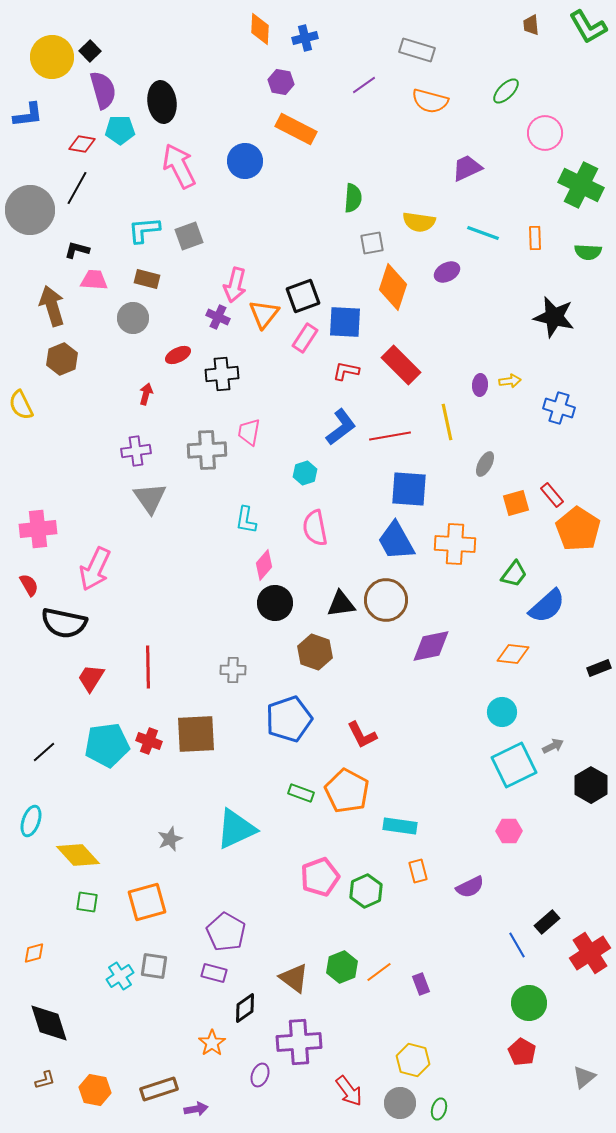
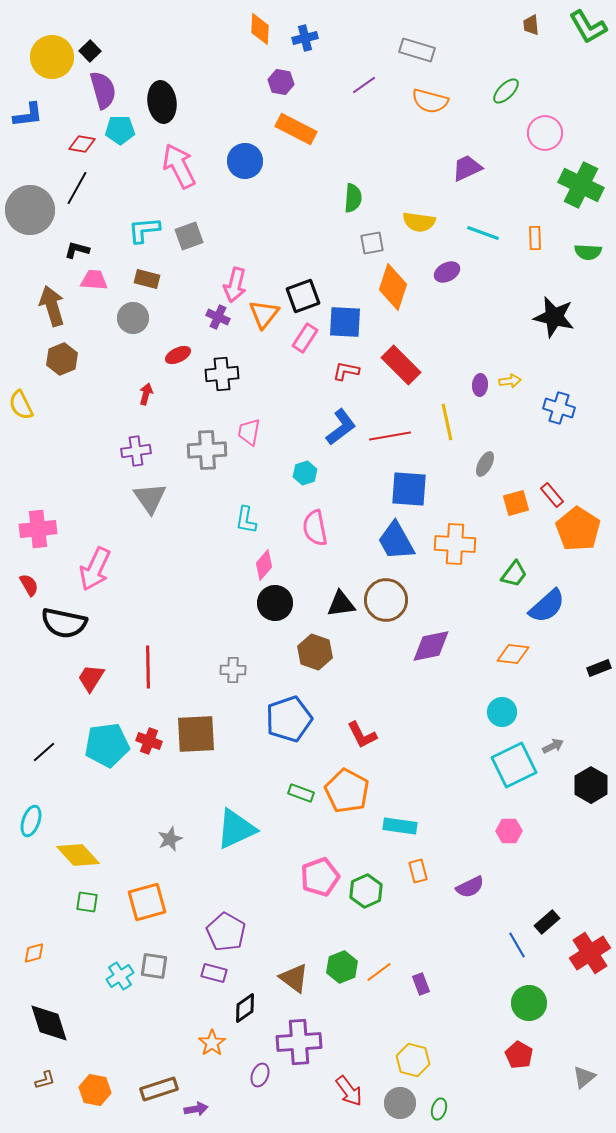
red pentagon at (522, 1052): moved 3 px left, 3 px down
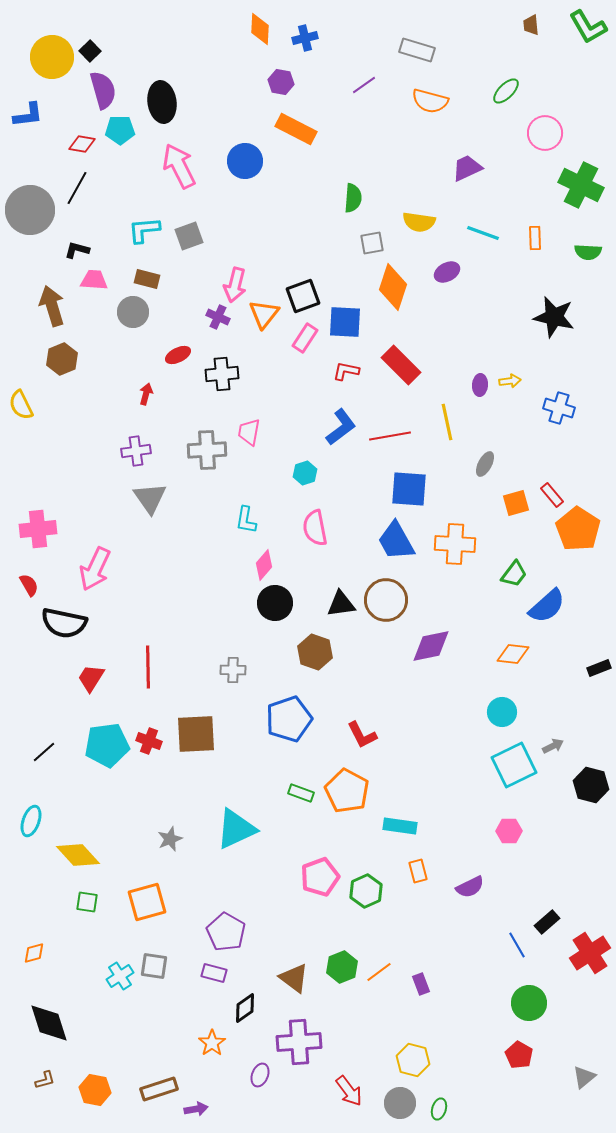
gray circle at (133, 318): moved 6 px up
black hexagon at (591, 785): rotated 16 degrees counterclockwise
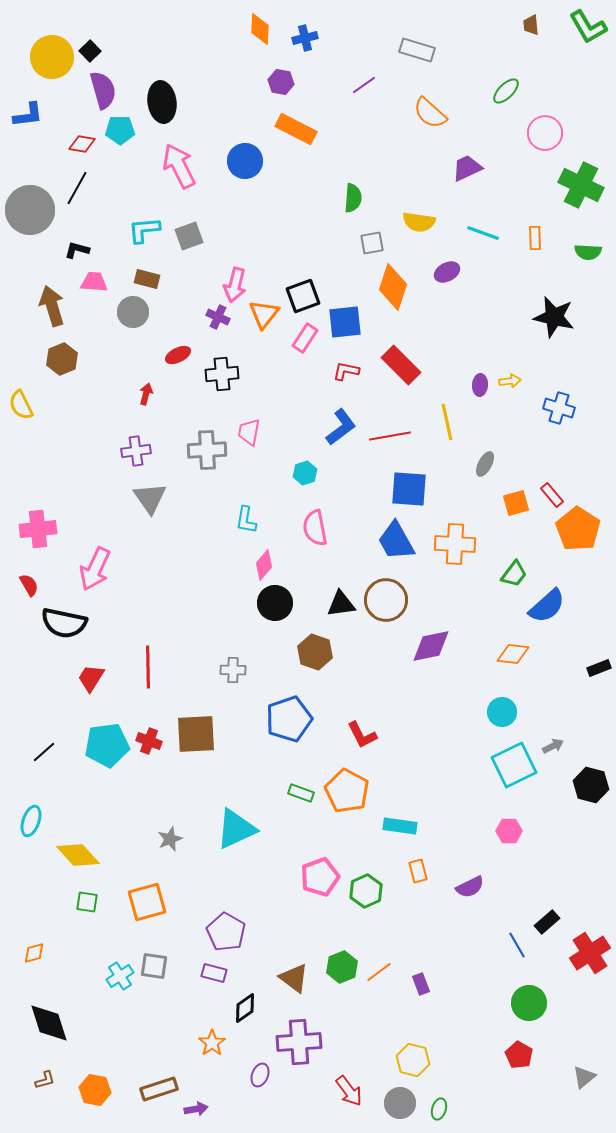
orange semicircle at (430, 101): moved 12 px down; rotated 27 degrees clockwise
pink trapezoid at (94, 280): moved 2 px down
blue square at (345, 322): rotated 9 degrees counterclockwise
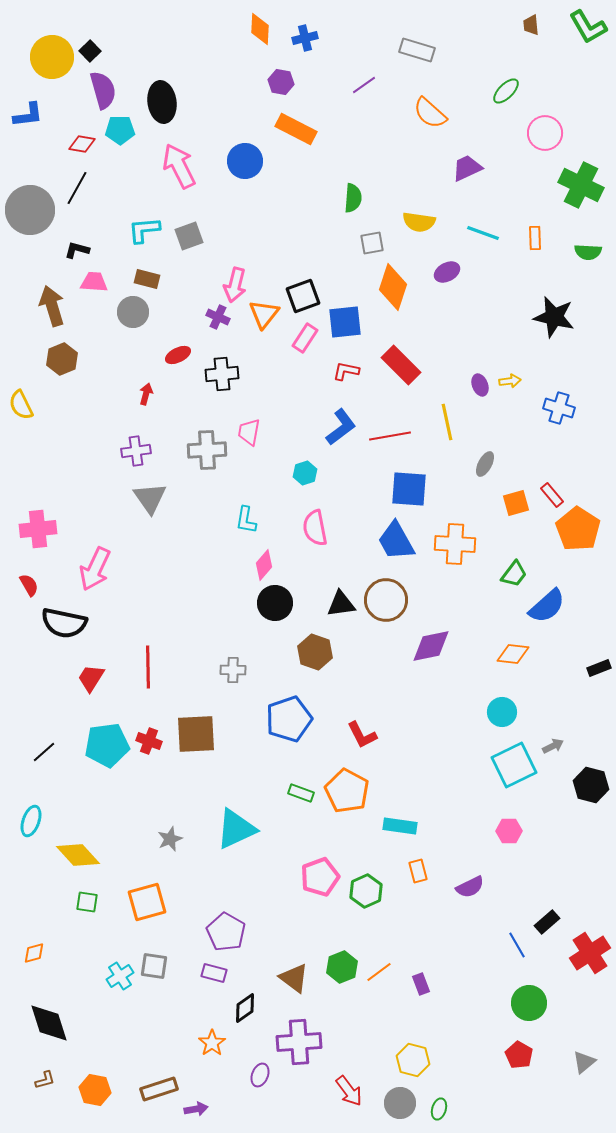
purple ellipse at (480, 385): rotated 25 degrees counterclockwise
gray triangle at (584, 1077): moved 15 px up
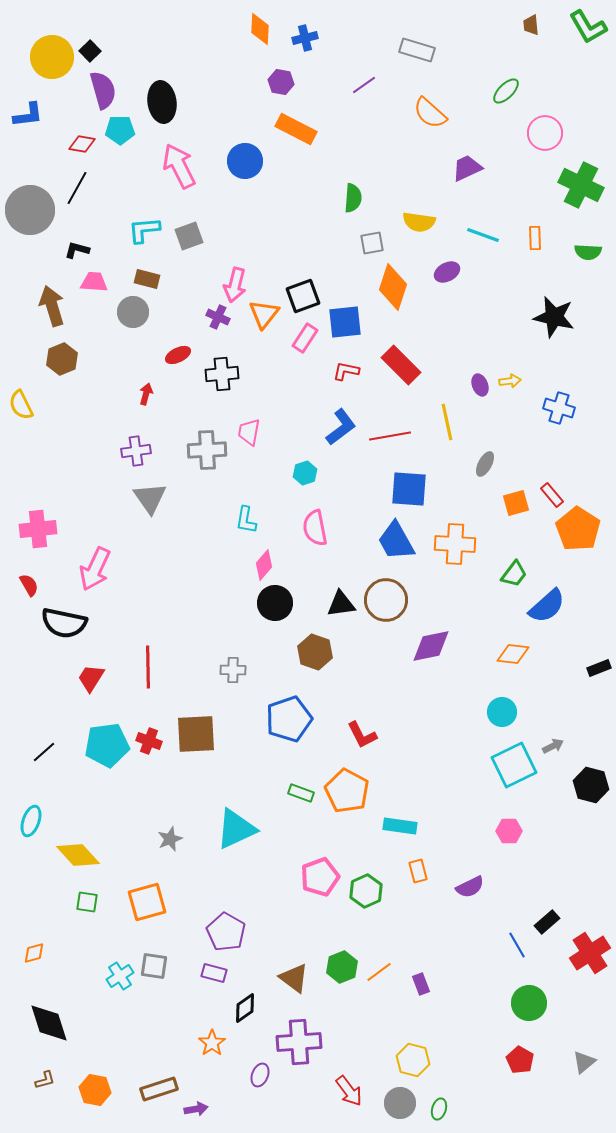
cyan line at (483, 233): moved 2 px down
red pentagon at (519, 1055): moved 1 px right, 5 px down
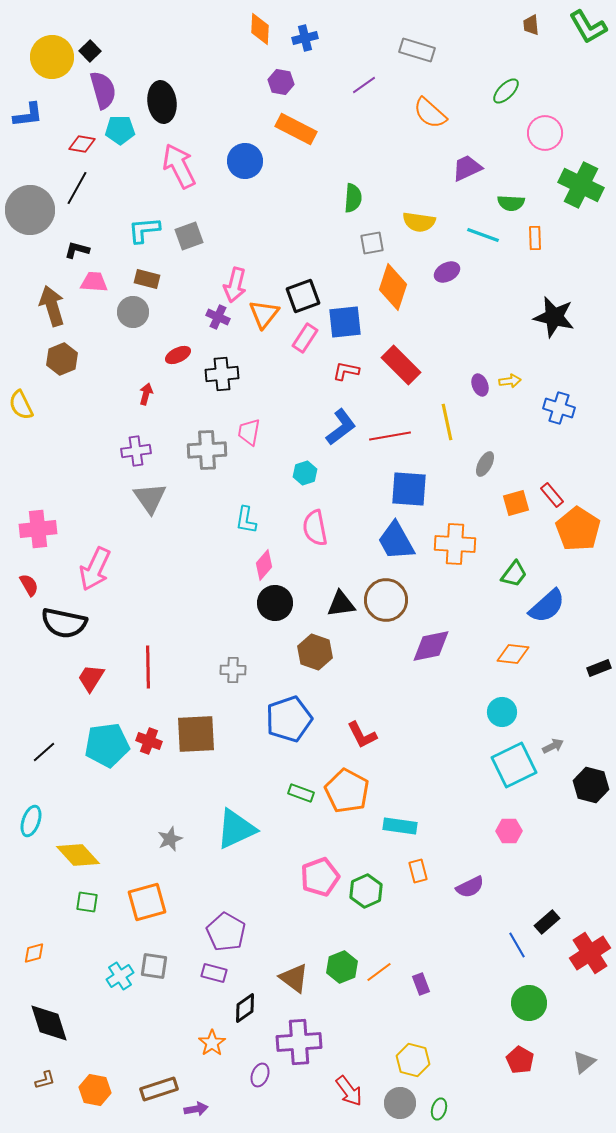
green semicircle at (588, 252): moved 77 px left, 49 px up
